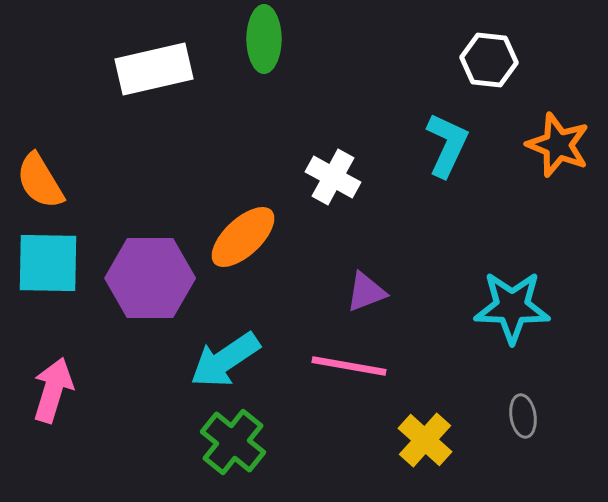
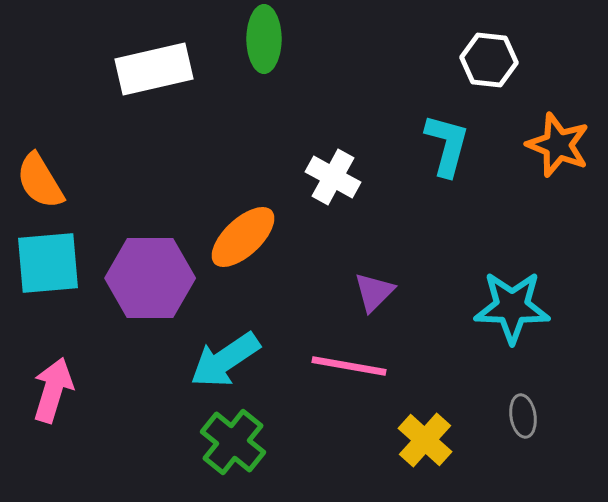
cyan L-shape: rotated 10 degrees counterclockwise
cyan square: rotated 6 degrees counterclockwise
purple triangle: moved 8 px right; rotated 24 degrees counterclockwise
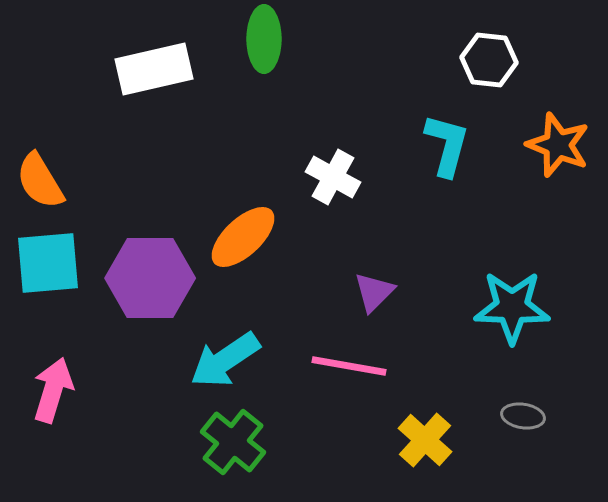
gray ellipse: rotated 72 degrees counterclockwise
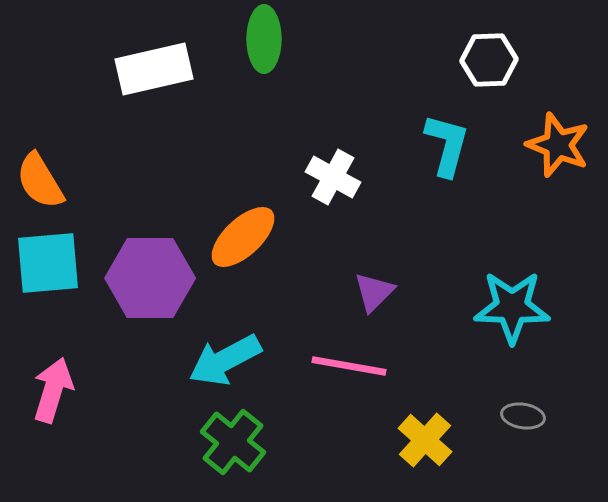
white hexagon: rotated 8 degrees counterclockwise
cyan arrow: rotated 6 degrees clockwise
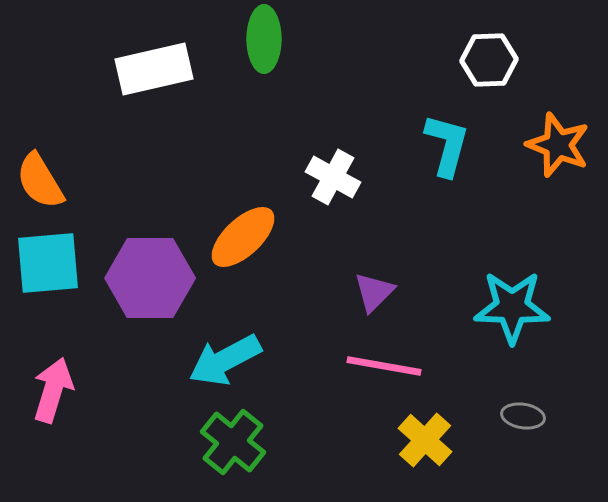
pink line: moved 35 px right
